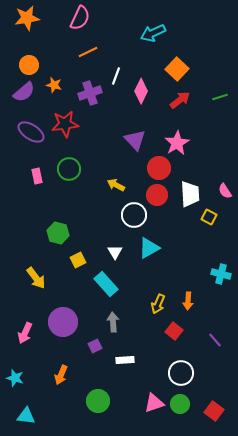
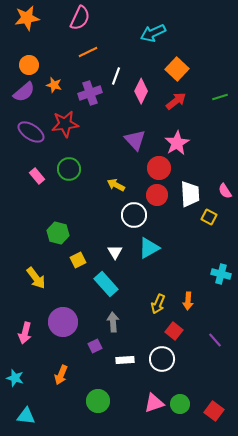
red arrow at (180, 100): moved 4 px left, 1 px down
pink rectangle at (37, 176): rotated 28 degrees counterclockwise
pink arrow at (25, 333): rotated 10 degrees counterclockwise
white circle at (181, 373): moved 19 px left, 14 px up
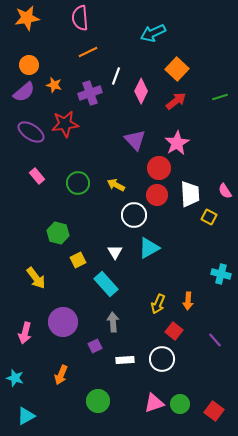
pink semicircle at (80, 18): rotated 150 degrees clockwise
green circle at (69, 169): moved 9 px right, 14 px down
cyan triangle at (26, 416): rotated 36 degrees counterclockwise
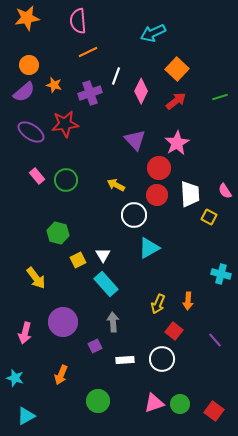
pink semicircle at (80, 18): moved 2 px left, 3 px down
green circle at (78, 183): moved 12 px left, 3 px up
white triangle at (115, 252): moved 12 px left, 3 px down
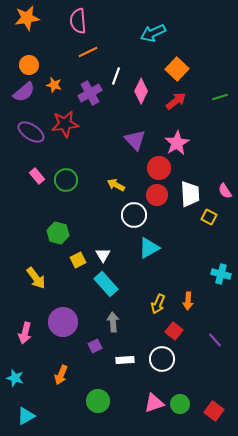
purple cross at (90, 93): rotated 10 degrees counterclockwise
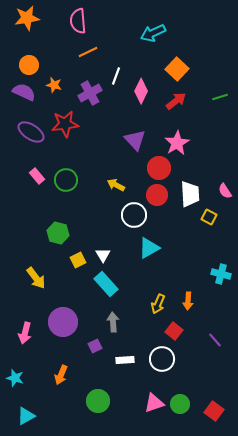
purple semicircle at (24, 92): rotated 115 degrees counterclockwise
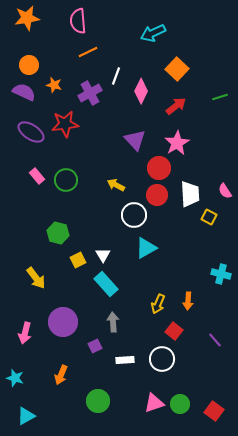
red arrow at (176, 101): moved 5 px down
cyan triangle at (149, 248): moved 3 px left
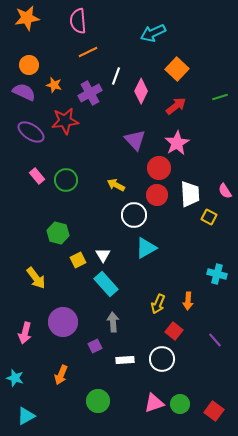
red star at (65, 124): moved 3 px up
cyan cross at (221, 274): moved 4 px left
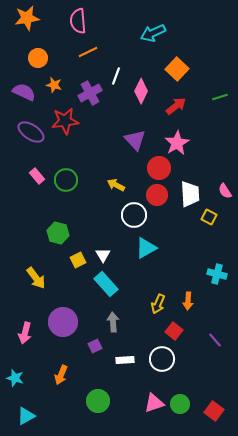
orange circle at (29, 65): moved 9 px right, 7 px up
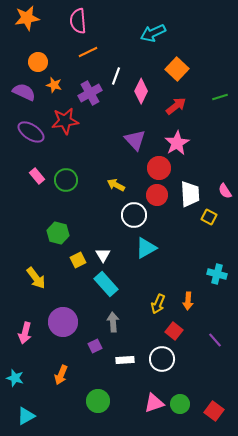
orange circle at (38, 58): moved 4 px down
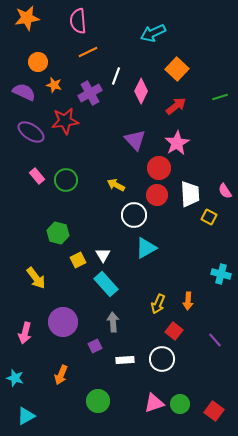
cyan cross at (217, 274): moved 4 px right
